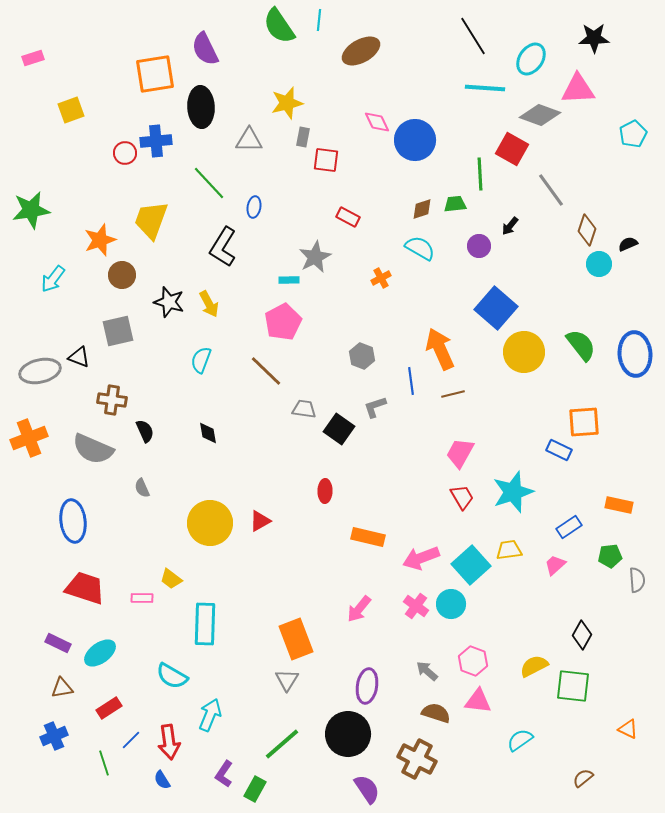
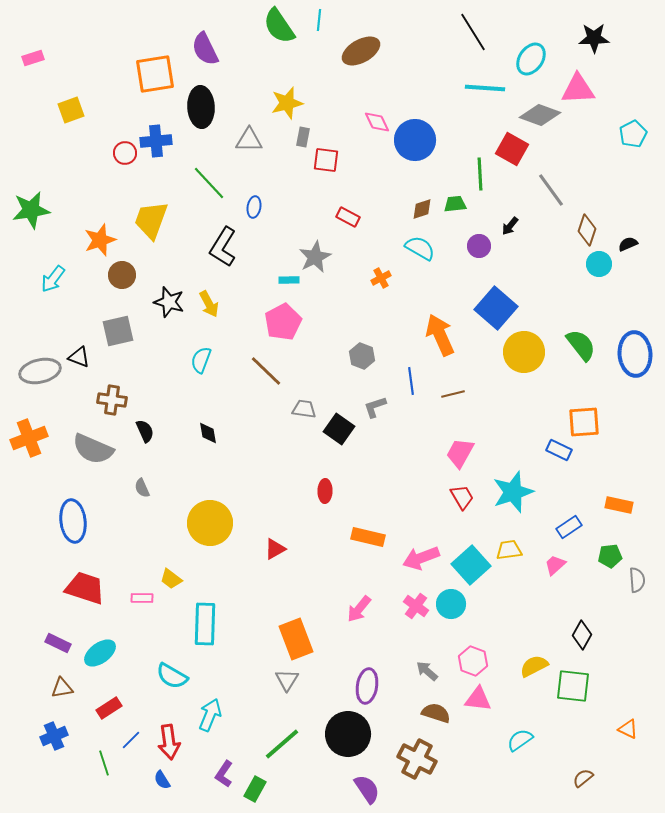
black line at (473, 36): moved 4 px up
orange arrow at (440, 349): moved 14 px up
red triangle at (260, 521): moved 15 px right, 28 px down
pink triangle at (478, 701): moved 2 px up
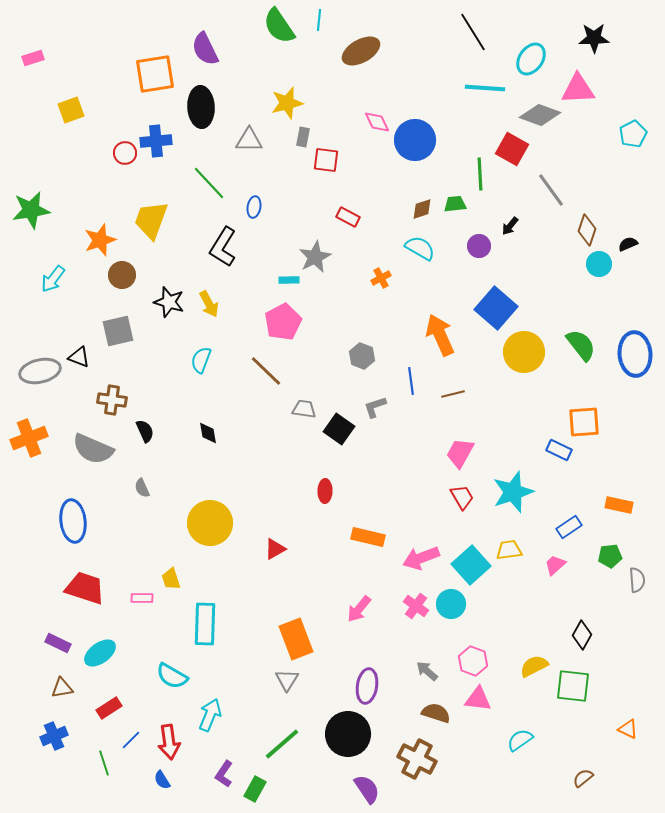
yellow trapezoid at (171, 579): rotated 35 degrees clockwise
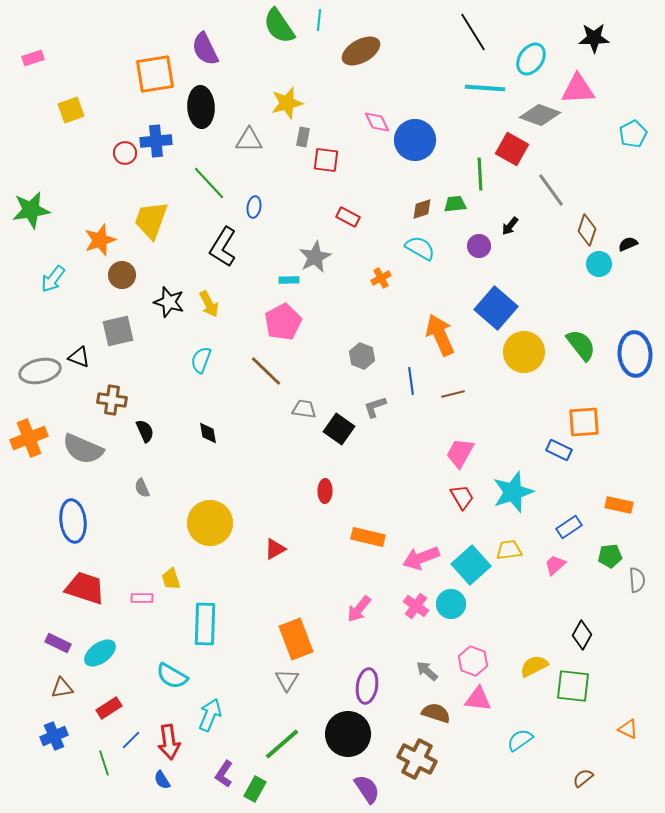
gray semicircle at (93, 449): moved 10 px left
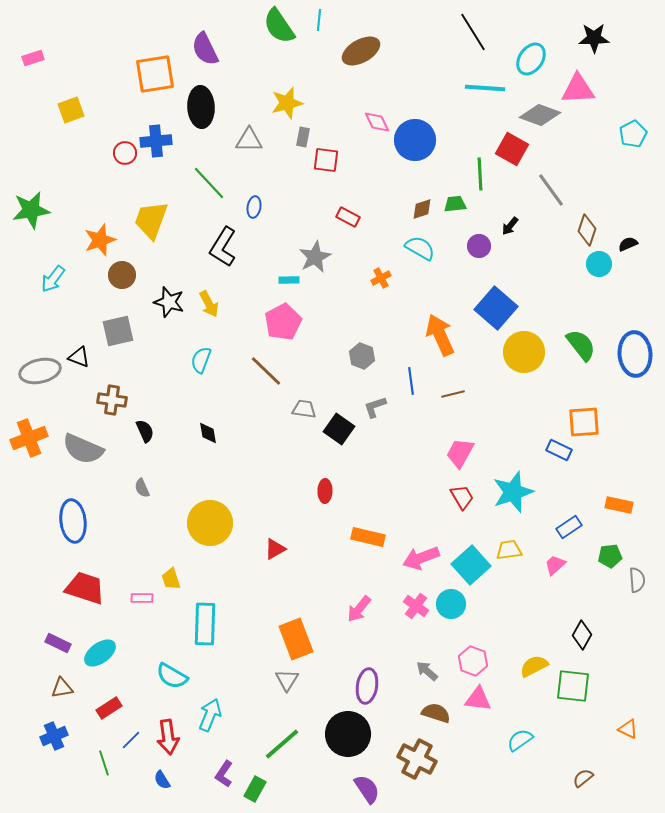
red arrow at (169, 742): moved 1 px left, 5 px up
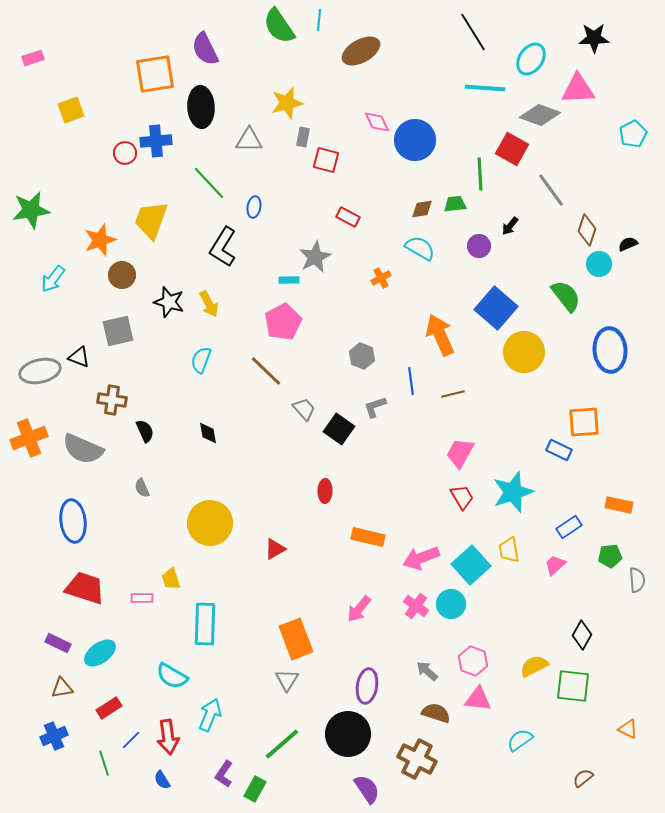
red square at (326, 160): rotated 8 degrees clockwise
brown diamond at (422, 209): rotated 10 degrees clockwise
green semicircle at (581, 345): moved 15 px left, 49 px up
blue ellipse at (635, 354): moved 25 px left, 4 px up
gray trapezoid at (304, 409): rotated 40 degrees clockwise
yellow trapezoid at (509, 550): rotated 92 degrees counterclockwise
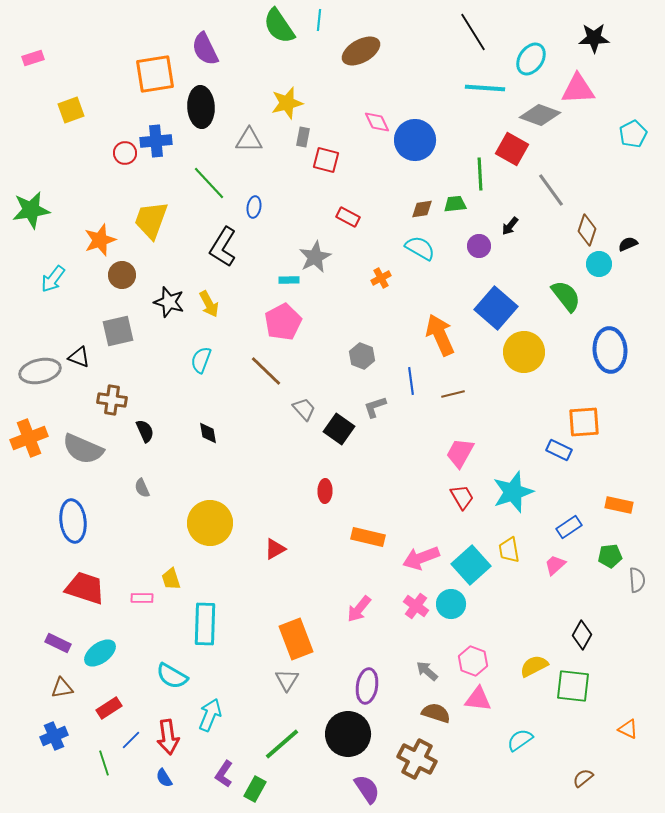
blue semicircle at (162, 780): moved 2 px right, 2 px up
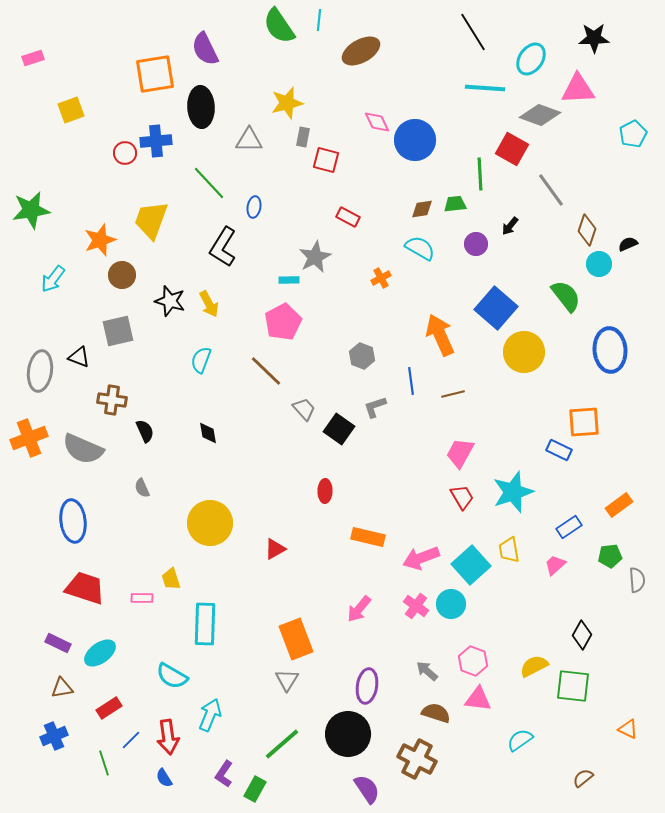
purple circle at (479, 246): moved 3 px left, 2 px up
black star at (169, 302): moved 1 px right, 1 px up
gray ellipse at (40, 371): rotated 69 degrees counterclockwise
orange rectangle at (619, 505): rotated 48 degrees counterclockwise
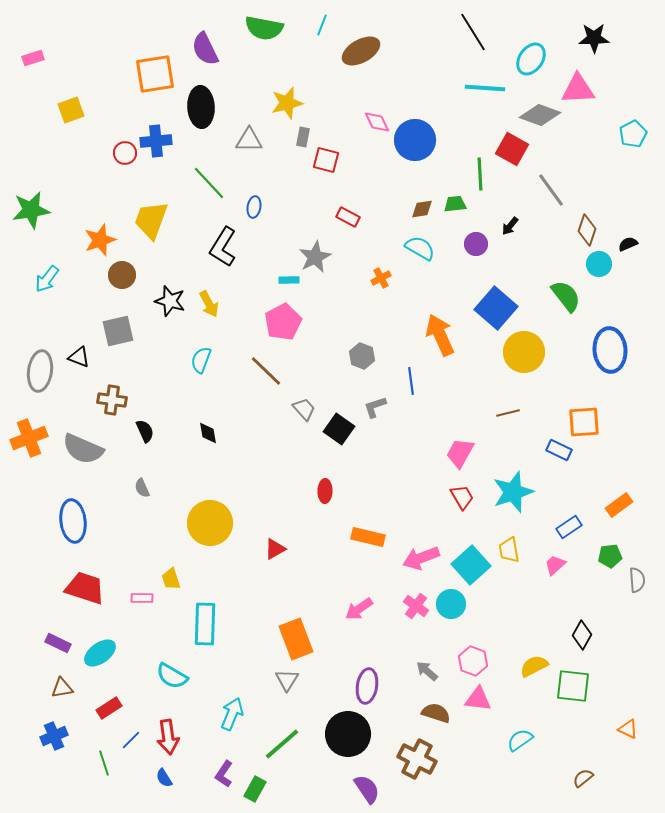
cyan line at (319, 20): moved 3 px right, 5 px down; rotated 15 degrees clockwise
green semicircle at (279, 26): moved 15 px left, 2 px down; rotated 45 degrees counterclockwise
cyan arrow at (53, 279): moved 6 px left
brown line at (453, 394): moved 55 px right, 19 px down
pink arrow at (359, 609): rotated 16 degrees clockwise
cyan arrow at (210, 715): moved 22 px right, 1 px up
